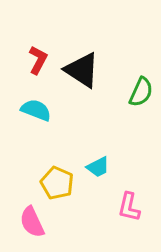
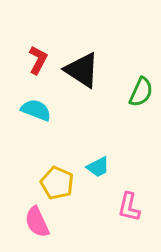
pink semicircle: moved 5 px right
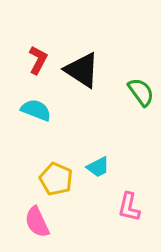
green semicircle: rotated 60 degrees counterclockwise
yellow pentagon: moved 1 px left, 4 px up
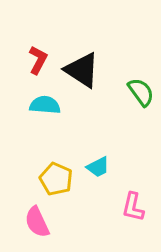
cyan semicircle: moved 9 px right, 5 px up; rotated 16 degrees counterclockwise
pink L-shape: moved 4 px right
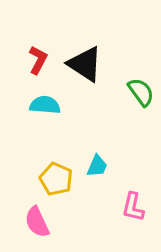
black triangle: moved 3 px right, 6 px up
cyan trapezoid: moved 1 px left, 1 px up; rotated 40 degrees counterclockwise
